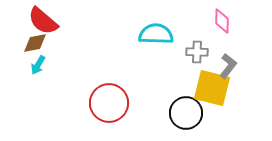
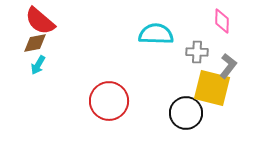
red semicircle: moved 3 px left
red circle: moved 2 px up
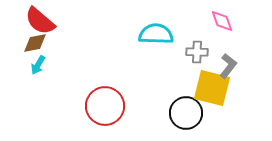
pink diamond: rotated 20 degrees counterclockwise
red circle: moved 4 px left, 5 px down
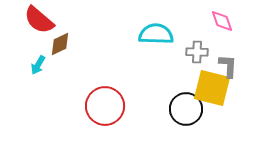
red semicircle: moved 1 px left, 1 px up
brown diamond: moved 25 px right, 1 px down; rotated 15 degrees counterclockwise
gray L-shape: rotated 35 degrees counterclockwise
black circle: moved 4 px up
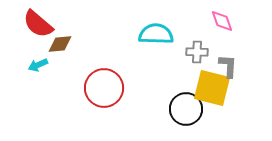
red semicircle: moved 1 px left, 4 px down
brown diamond: rotated 20 degrees clockwise
cyan arrow: rotated 36 degrees clockwise
red circle: moved 1 px left, 18 px up
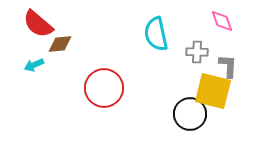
cyan semicircle: rotated 104 degrees counterclockwise
cyan arrow: moved 4 px left
yellow square: moved 1 px right, 3 px down
black circle: moved 4 px right, 5 px down
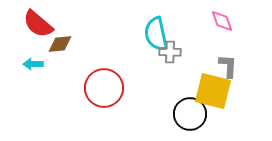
gray cross: moved 27 px left
cyan arrow: moved 1 px left, 1 px up; rotated 24 degrees clockwise
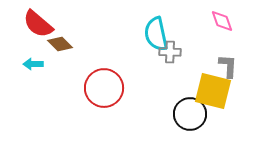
brown diamond: rotated 50 degrees clockwise
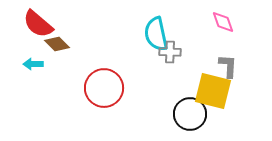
pink diamond: moved 1 px right, 1 px down
brown diamond: moved 3 px left
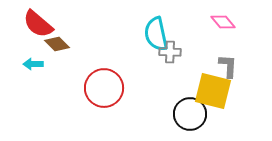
pink diamond: rotated 20 degrees counterclockwise
